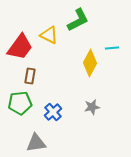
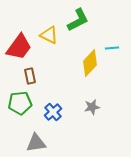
red trapezoid: moved 1 px left
yellow diamond: rotated 16 degrees clockwise
brown rectangle: rotated 21 degrees counterclockwise
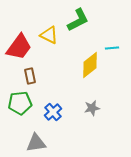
yellow diamond: moved 2 px down; rotated 8 degrees clockwise
gray star: moved 1 px down
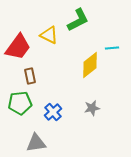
red trapezoid: moved 1 px left
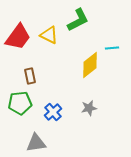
red trapezoid: moved 10 px up
gray star: moved 3 px left
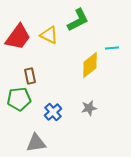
green pentagon: moved 1 px left, 4 px up
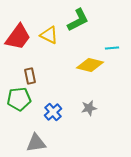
yellow diamond: rotated 52 degrees clockwise
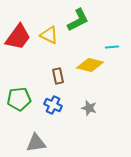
cyan line: moved 1 px up
brown rectangle: moved 28 px right
gray star: rotated 28 degrees clockwise
blue cross: moved 7 px up; rotated 24 degrees counterclockwise
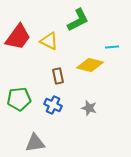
yellow triangle: moved 6 px down
gray triangle: moved 1 px left
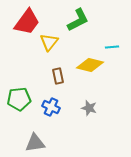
red trapezoid: moved 9 px right, 15 px up
yellow triangle: moved 1 px down; rotated 42 degrees clockwise
blue cross: moved 2 px left, 2 px down
